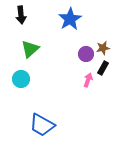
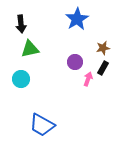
black arrow: moved 9 px down
blue star: moved 7 px right
green triangle: rotated 30 degrees clockwise
purple circle: moved 11 px left, 8 px down
pink arrow: moved 1 px up
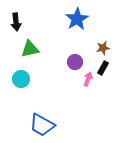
black arrow: moved 5 px left, 2 px up
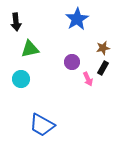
purple circle: moved 3 px left
pink arrow: rotated 136 degrees clockwise
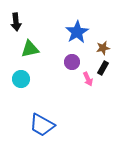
blue star: moved 13 px down
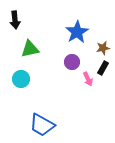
black arrow: moved 1 px left, 2 px up
